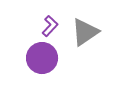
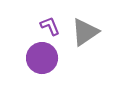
purple L-shape: rotated 65 degrees counterclockwise
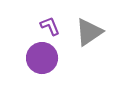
gray triangle: moved 4 px right
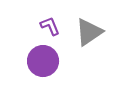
purple circle: moved 1 px right, 3 px down
